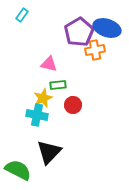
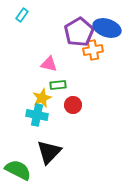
orange cross: moved 2 px left
yellow star: moved 1 px left
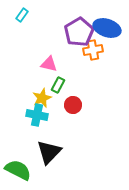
green rectangle: rotated 56 degrees counterclockwise
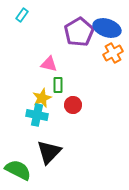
orange cross: moved 20 px right, 3 px down; rotated 18 degrees counterclockwise
green rectangle: rotated 28 degrees counterclockwise
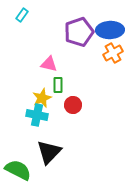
blue ellipse: moved 3 px right, 2 px down; rotated 20 degrees counterclockwise
purple pentagon: rotated 12 degrees clockwise
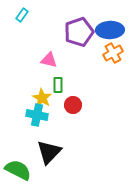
pink triangle: moved 4 px up
yellow star: rotated 18 degrees counterclockwise
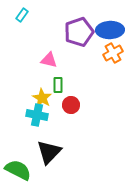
red circle: moved 2 px left
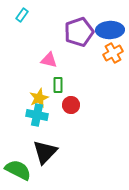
yellow star: moved 3 px left; rotated 18 degrees clockwise
black triangle: moved 4 px left
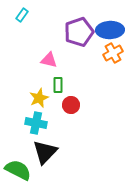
cyan cross: moved 1 px left, 8 px down
